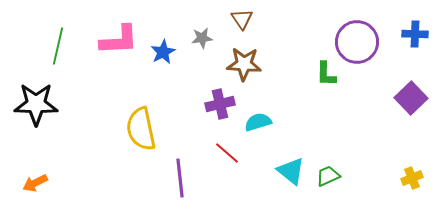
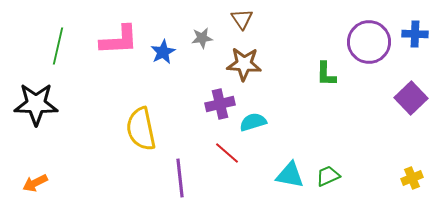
purple circle: moved 12 px right
cyan semicircle: moved 5 px left
cyan triangle: moved 1 px left, 4 px down; rotated 28 degrees counterclockwise
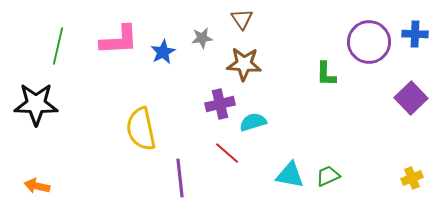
orange arrow: moved 2 px right, 3 px down; rotated 40 degrees clockwise
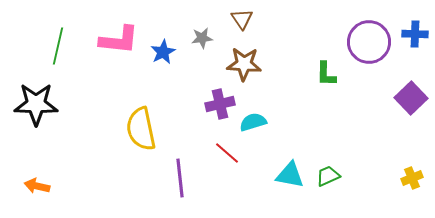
pink L-shape: rotated 9 degrees clockwise
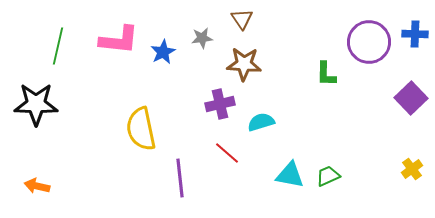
cyan semicircle: moved 8 px right
yellow cross: moved 9 px up; rotated 15 degrees counterclockwise
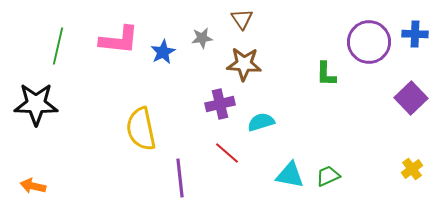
orange arrow: moved 4 px left
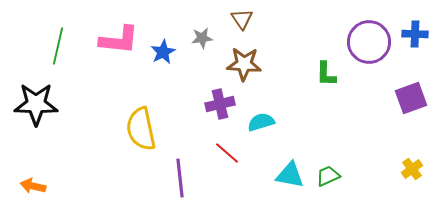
purple square: rotated 24 degrees clockwise
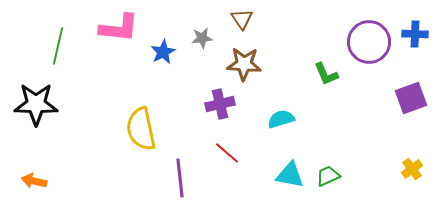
pink L-shape: moved 12 px up
green L-shape: rotated 24 degrees counterclockwise
cyan semicircle: moved 20 px right, 3 px up
orange arrow: moved 1 px right, 5 px up
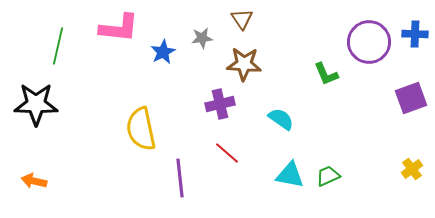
cyan semicircle: rotated 52 degrees clockwise
